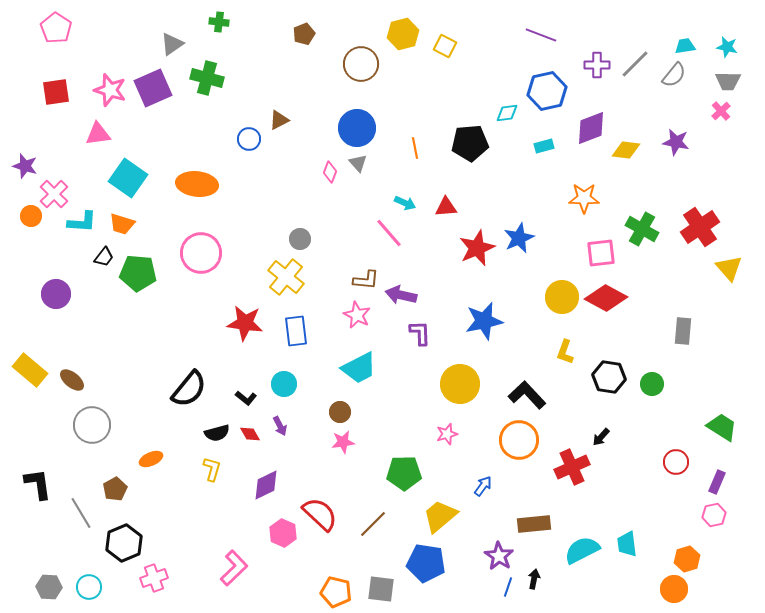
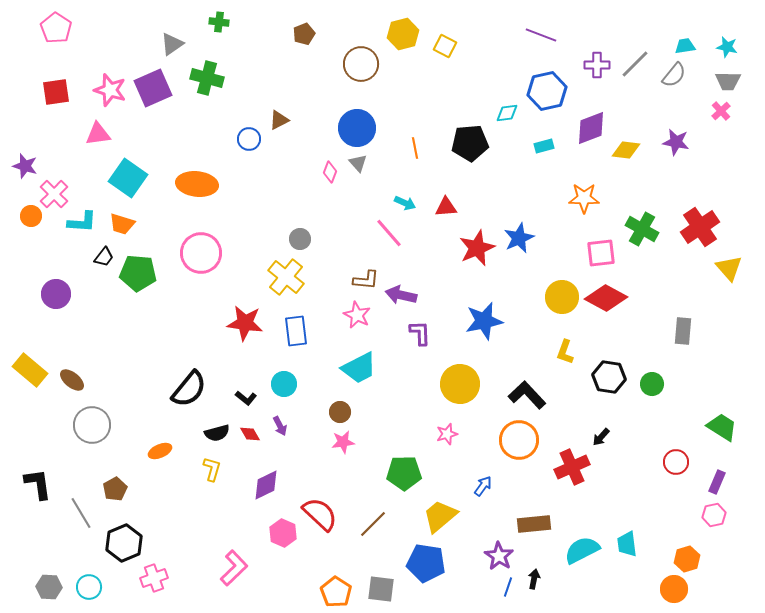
orange ellipse at (151, 459): moved 9 px right, 8 px up
orange pentagon at (336, 592): rotated 20 degrees clockwise
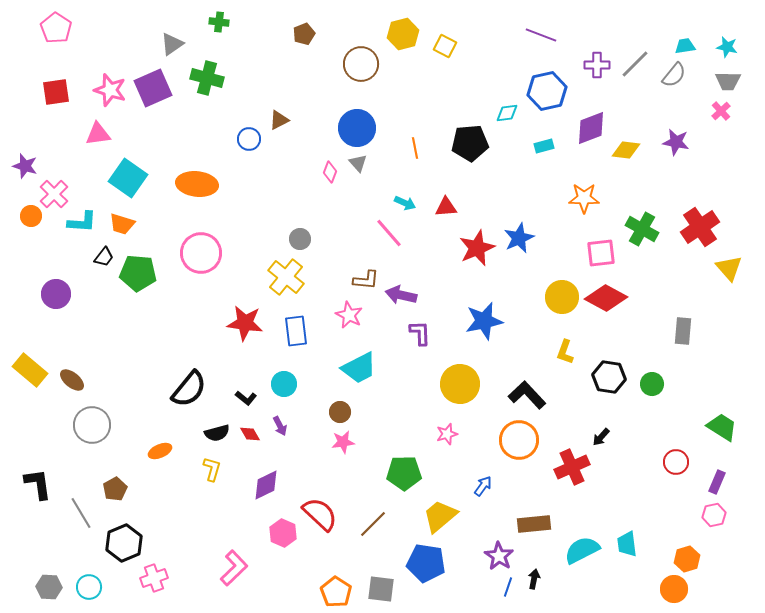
pink star at (357, 315): moved 8 px left
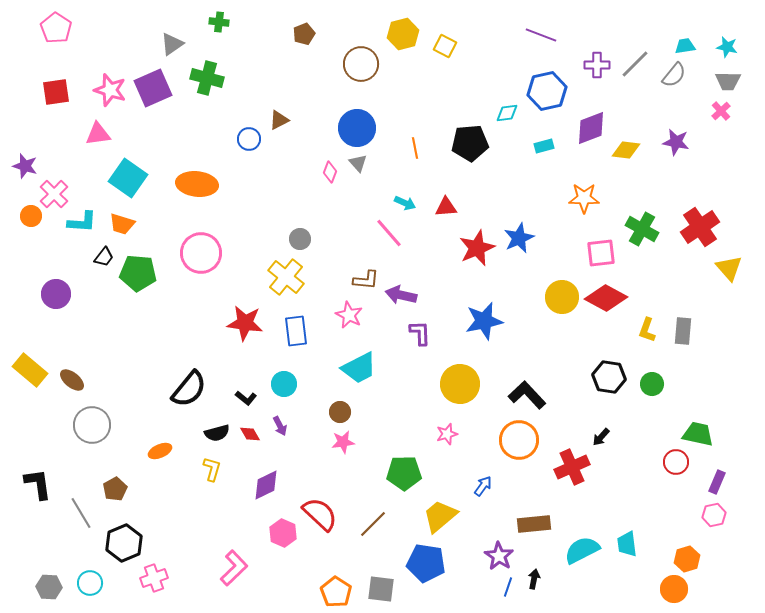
yellow L-shape at (565, 352): moved 82 px right, 22 px up
green trapezoid at (722, 427): moved 24 px left, 7 px down; rotated 20 degrees counterclockwise
cyan circle at (89, 587): moved 1 px right, 4 px up
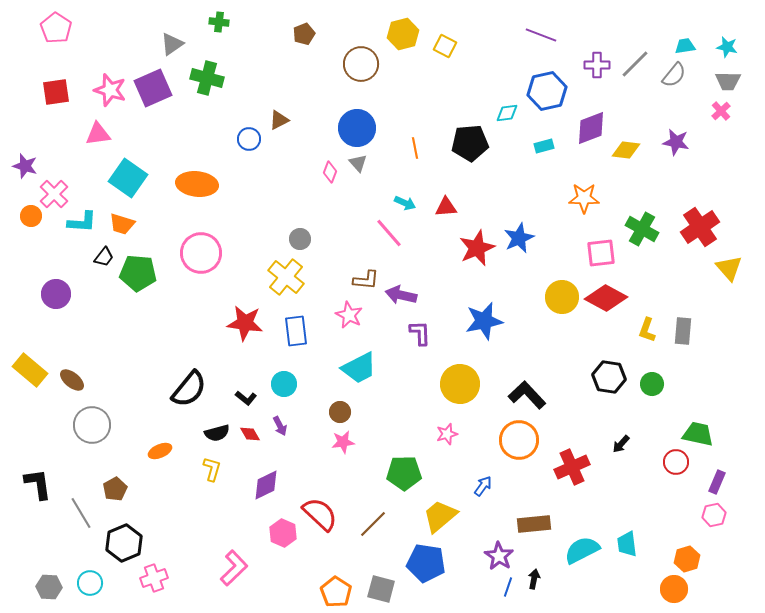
black arrow at (601, 437): moved 20 px right, 7 px down
gray square at (381, 589): rotated 8 degrees clockwise
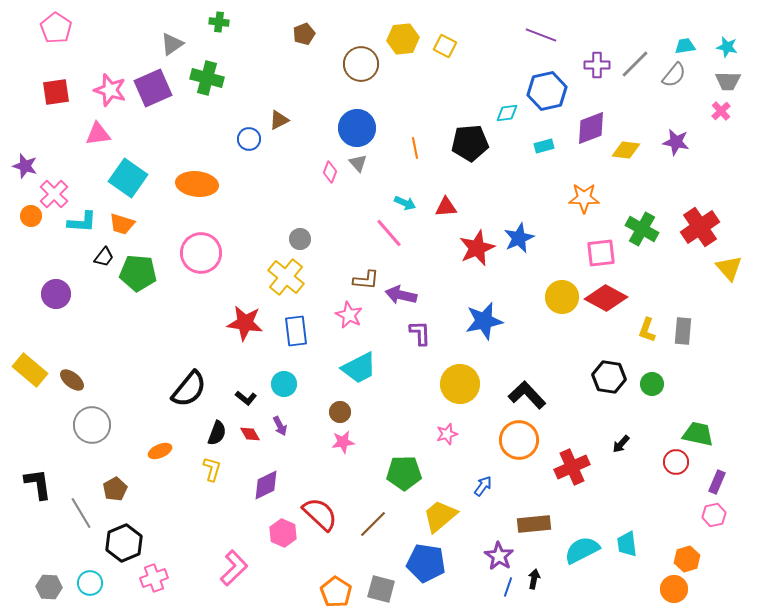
yellow hexagon at (403, 34): moved 5 px down; rotated 8 degrees clockwise
black semicircle at (217, 433): rotated 55 degrees counterclockwise
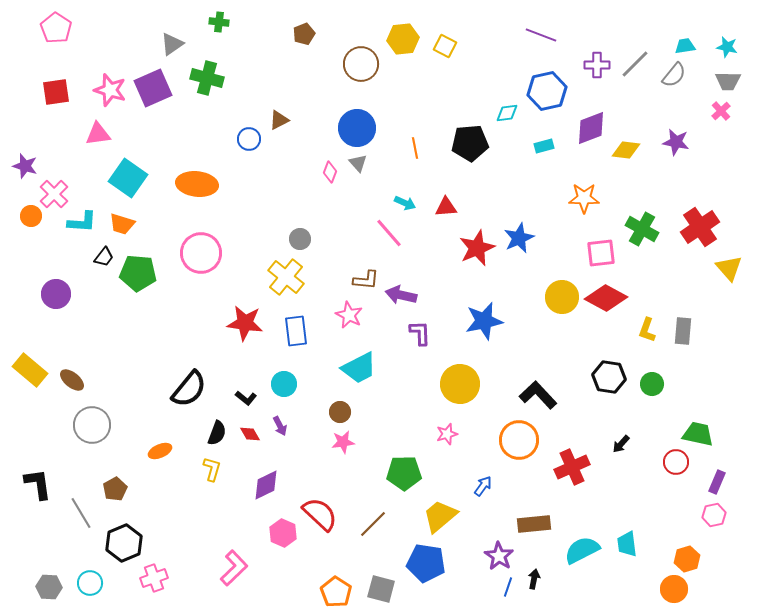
black L-shape at (527, 395): moved 11 px right
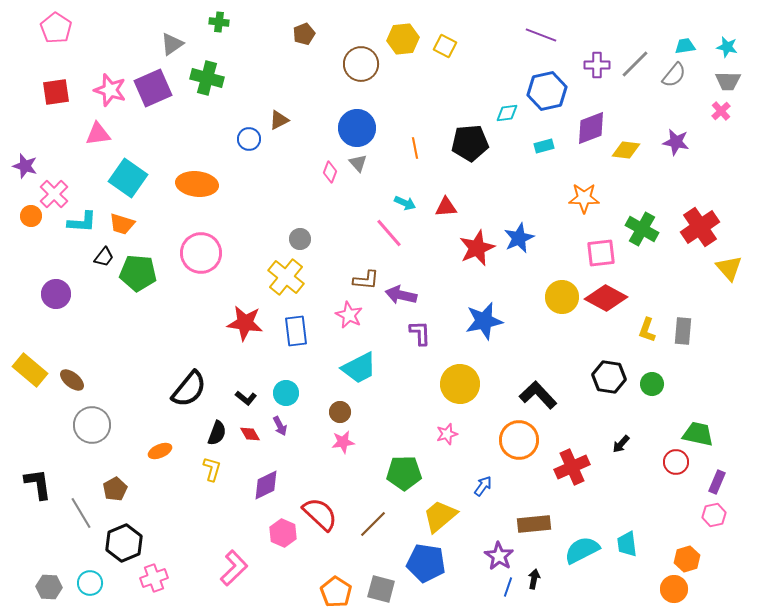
cyan circle at (284, 384): moved 2 px right, 9 px down
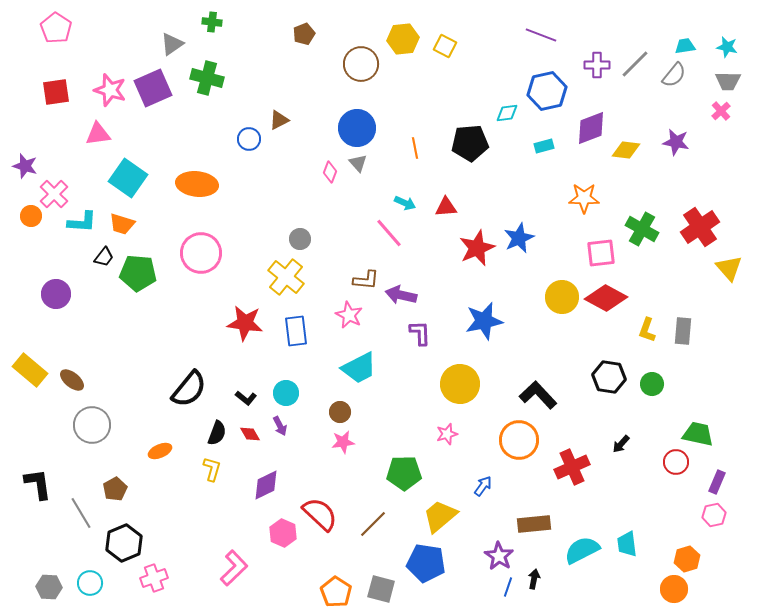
green cross at (219, 22): moved 7 px left
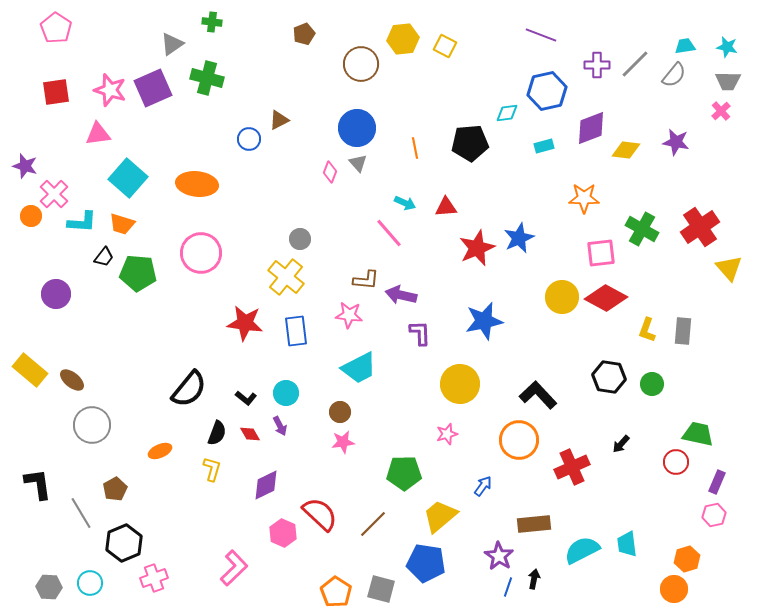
cyan square at (128, 178): rotated 6 degrees clockwise
pink star at (349, 315): rotated 20 degrees counterclockwise
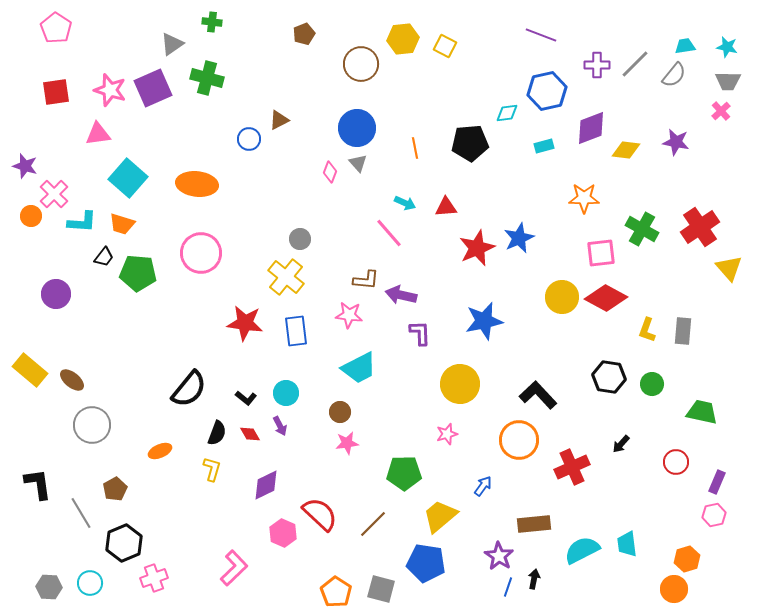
green trapezoid at (698, 434): moved 4 px right, 22 px up
pink star at (343, 442): moved 4 px right, 1 px down
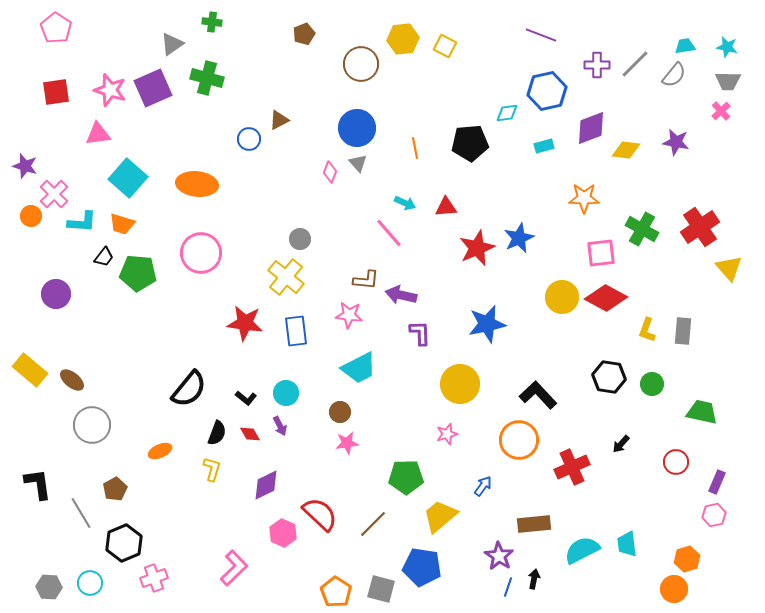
blue star at (484, 321): moved 3 px right, 3 px down
green pentagon at (404, 473): moved 2 px right, 4 px down
blue pentagon at (426, 563): moved 4 px left, 4 px down
